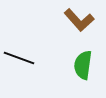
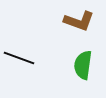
brown L-shape: moved 1 px down; rotated 28 degrees counterclockwise
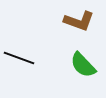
green semicircle: rotated 52 degrees counterclockwise
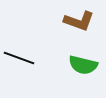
green semicircle: rotated 32 degrees counterclockwise
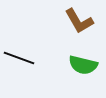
brown L-shape: rotated 40 degrees clockwise
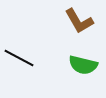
black line: rotated 8 degrees clockwise
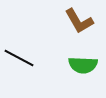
green semicircle: rotated 12 degrees counterclockwise
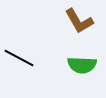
green semicircle: moved 1 px left
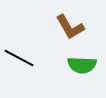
brown L-shape: moved 9 px left, 6 px down
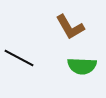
green semicircle: moved 1 px down
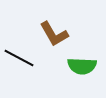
brown L-shape: moved 16 px left, 7 px down
